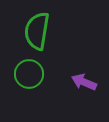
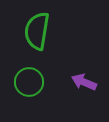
green circle: moved 8 px down
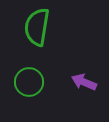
green semicircle: moved 4 px up
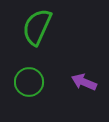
green semicircle: rotated 15 degrees clockwise
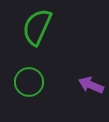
purple arrow: moved 7 px right, 3 px down
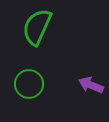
green circle: moved 2 px down
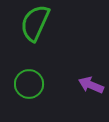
green semicircle: moved 2 px left, 4 px up
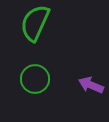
green circle: moved 6 px right, 5 px up
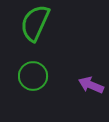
green circle: moved 2 px left, 3 px up
